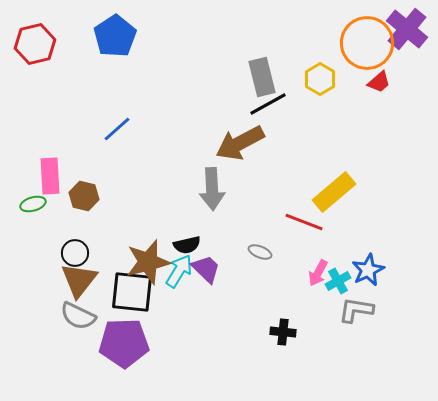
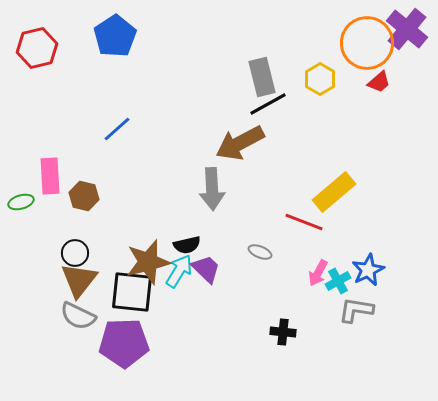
red hexagon: moved 2 px right, 4 px down
green ellipse: moved 12 px left, 2 px up
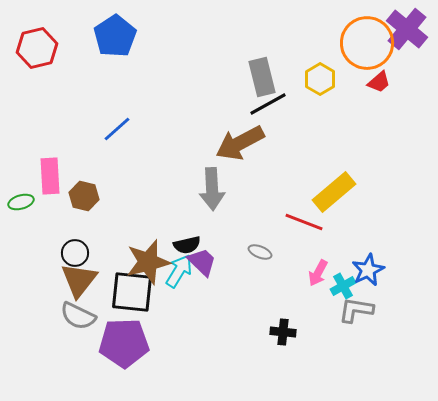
purple trapezoid: moved 4 px left, 7 px up
cyan cross: moved 5 px right, 5 px down
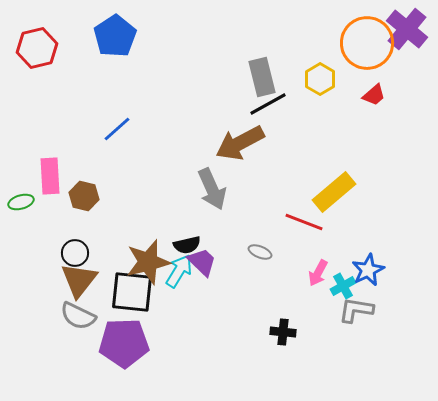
red trapezoid: moved 5 px left, 13 px down
gray arrow: rotated 21 degrees counterclockwise
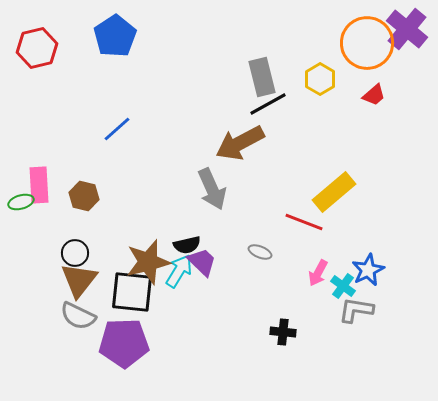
pink rectangle: moved 11 px left, 9 px down
cyan cross: rotated 25 degrees counterclockwise
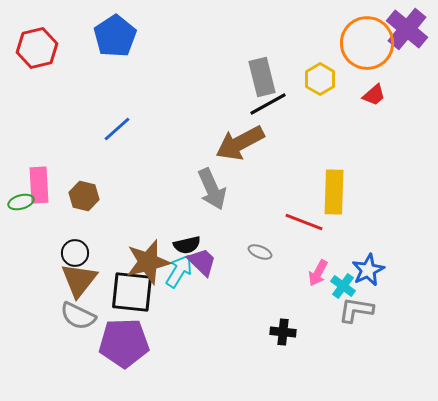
yellow rectangle: rotated 48 degrees counterclockwise
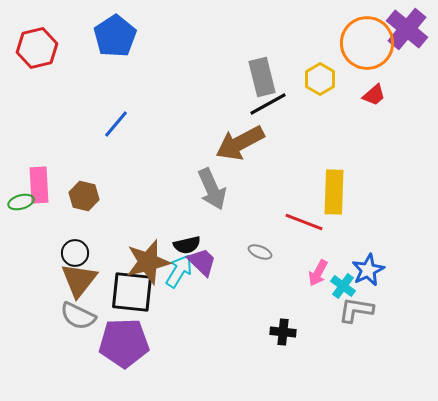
blue line: moved 1 px left, 5 px up; rotated 8 degrees counterclockwise
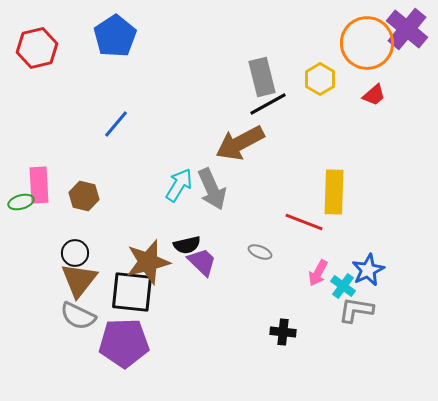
cyan arrow: moved 86 px up
